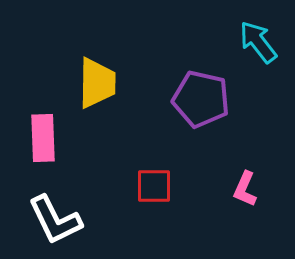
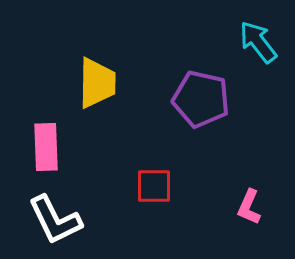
pink rectangle: moved 3 px right, 9 px down
pink L-shape: moved 4 px right, 18 px down
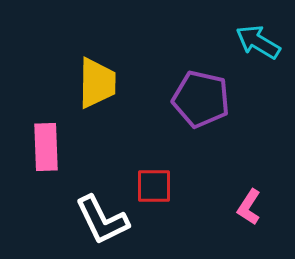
cyan arrow: rotated 21 degrees counterclockwise
pink L-shape: rotated 9 degrees clockwise
white L-shape: moved 47 px right
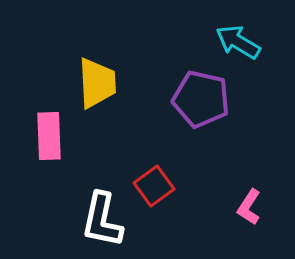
cyan arrow: moved 20 px left
yellow trapezoid: rotated 4 degrees counterclockwise
pink rectangle: moved 3 px right, 11 px up
red square: rotated 36 degrees counterclockwise
white L-shape: rotated 38 degrees clockwise
